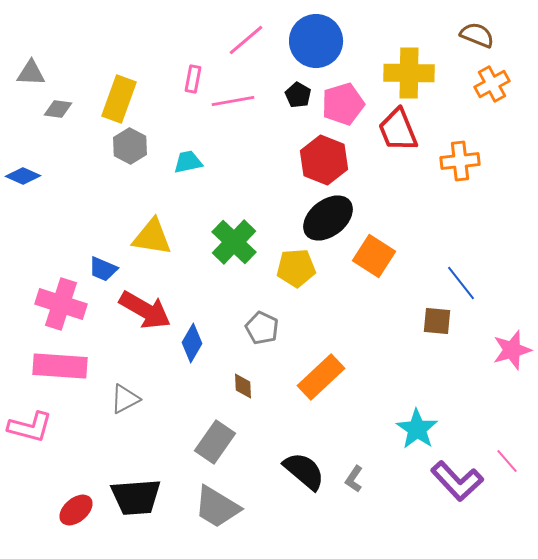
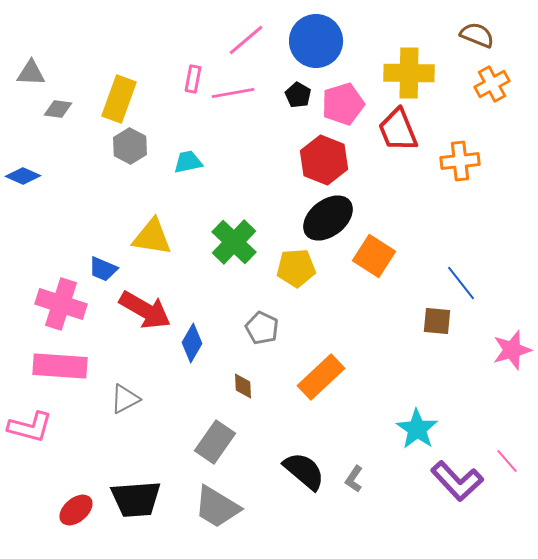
pink line at (233, 101): moved 8 px up
black trapezoid at (136, 497): moved 2 px down
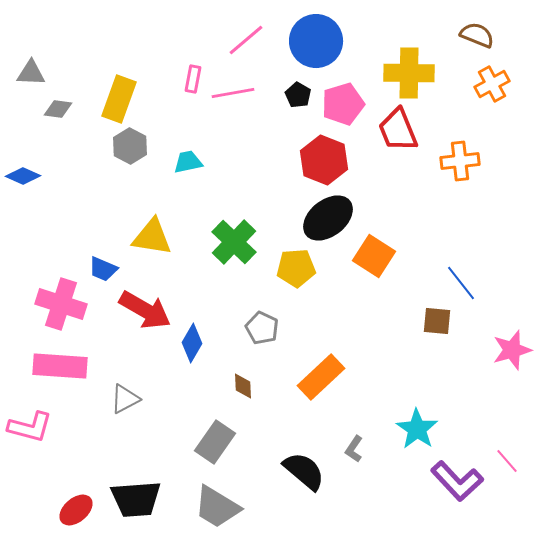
gray L-shape at (354, 479): moved 30 px up
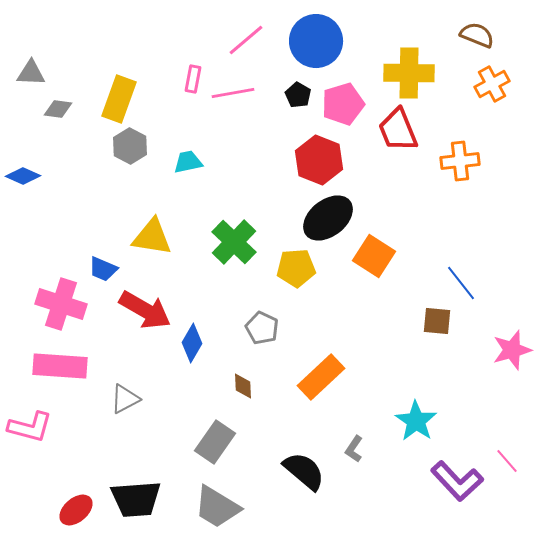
red hexagon at (324, 160): moved 5 px left
cyan star at (417, 429): moved 1 px left, 8 px up
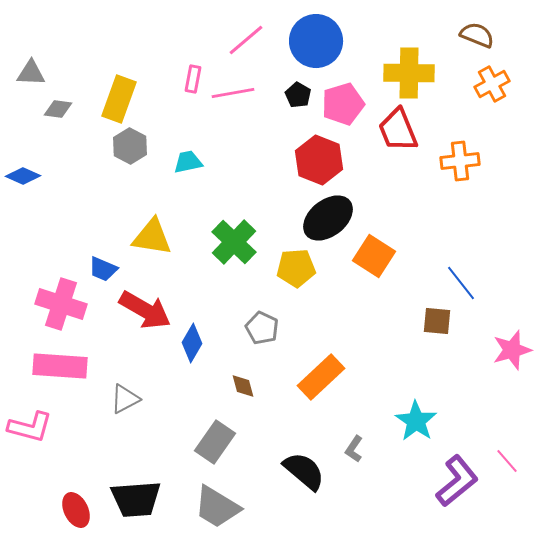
brown diamond at (243, 386): rotated 12 degrees counterclockwise
purple L-shape at (457, 481): rotated 86 degrees counterclockwise
red ellipse at (76, 510): rotated 76 degrees counterclockwise
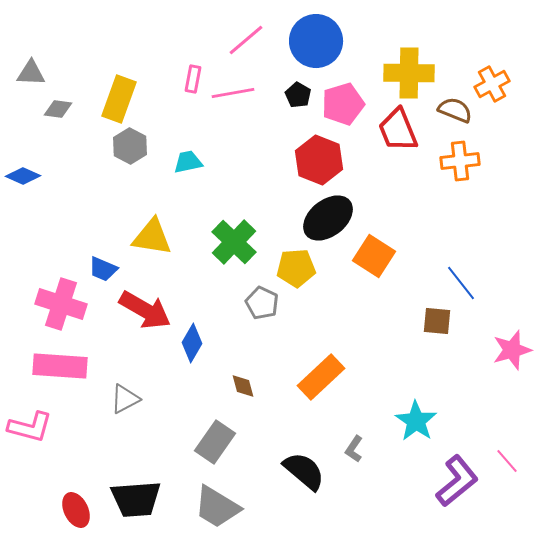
brown semicircle at (477, 35): moved 22 px left, 75 px down
gray pentagon at (262, 328): moved 25 px up
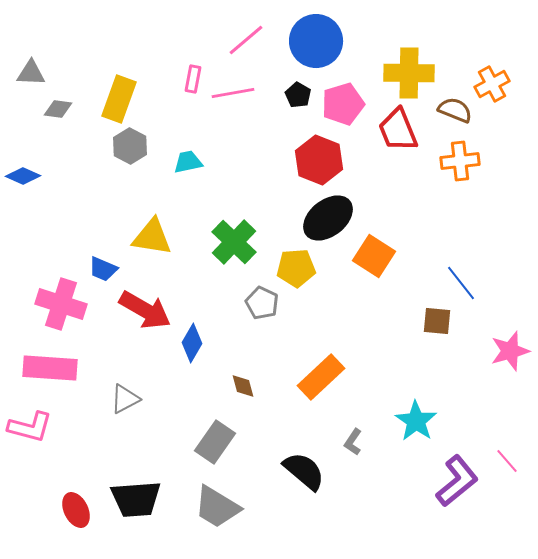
pink star at (512, 350): moved 2 px left, 1 px down
pink rectangle at (60, 366): moved 10 px left, 2 px down
gray L-shape at (354, 449): moved 1 px left, 7 px up
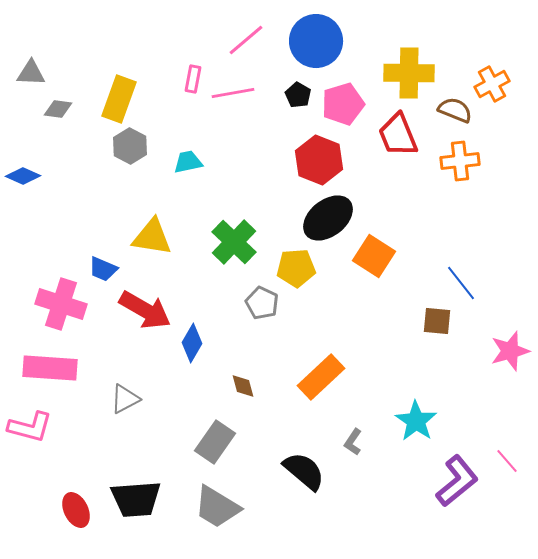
red trapezoid at (398, 130): moved 5 px down
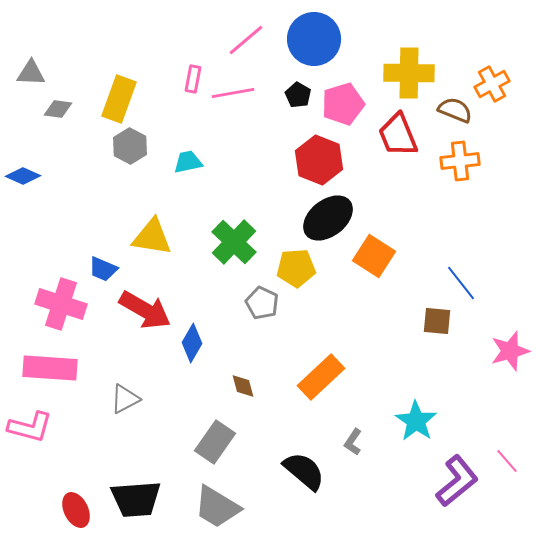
blue circle at (316, 41): moved 2 px left, 2 px up
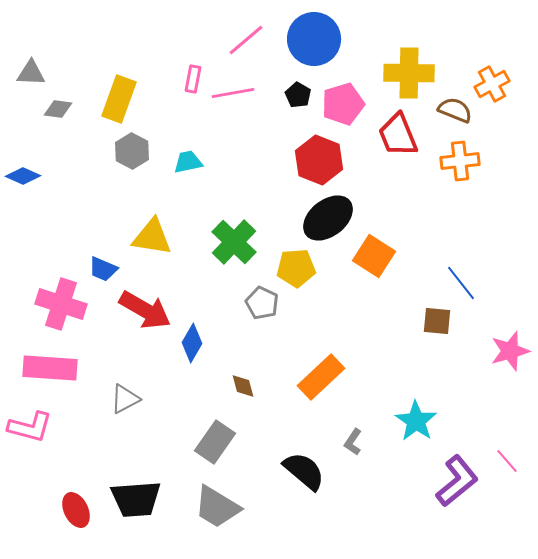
gray hexagon at (130, 146): moved 2 px right, 5 px down
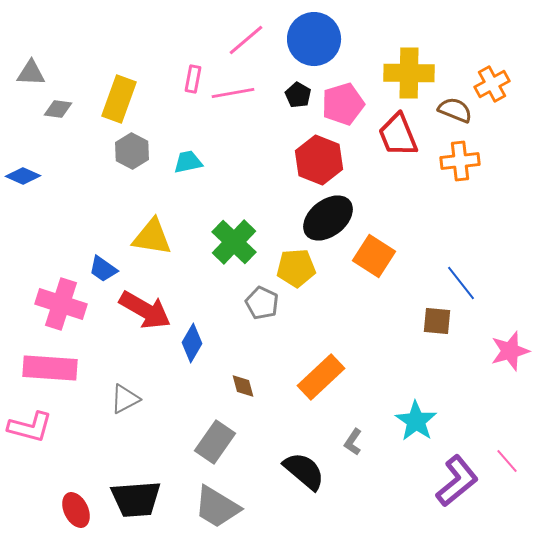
blue trapezoid at (103, 269): rotated 12 degrees clockwise
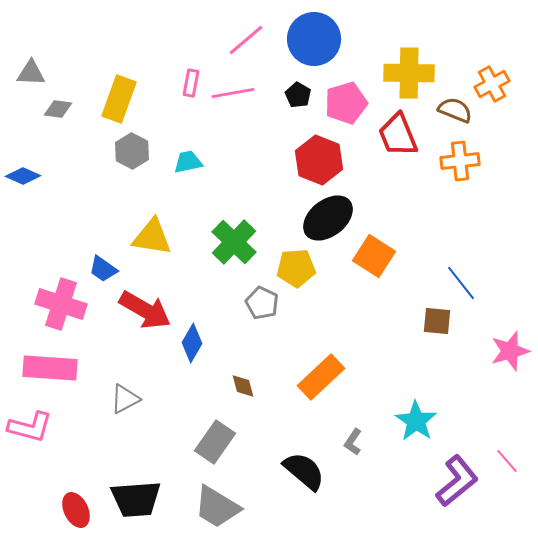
pink rectangle at (193, 79): moved 2 px left, 4 px down
pink pentagon at (343, 104): moved 3 px right, 1 px up
